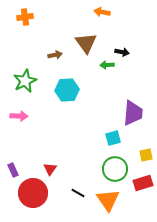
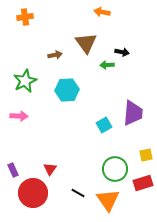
cyan square: moved 9 px left, 13 px up; rotated 14 degrees counterclockwise
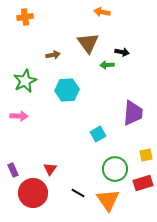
brown triangle: moved 2 px right
brown arrow: moved 2 px left
cyan square: moved 6 px left, 9 px down
